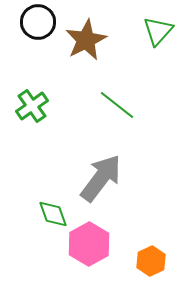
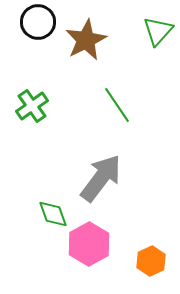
green line: rotated 18 degrees clockwise
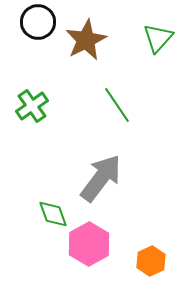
green triangle: moved 7 px down
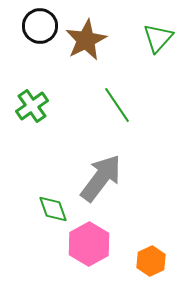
black circle: moved 2 px right, 4 px down
green diamond: moved 5 px up
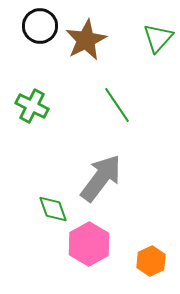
green cross: rotated 28 degrees counterclockwise
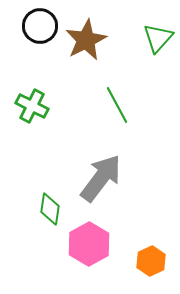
green line: rotated 6 degrees clockwise
green diamond: moved 3 px left; rotated 28 degrees clockwise
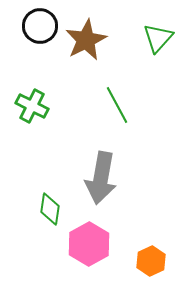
gray arrow: rotated 153 degrees clockwise
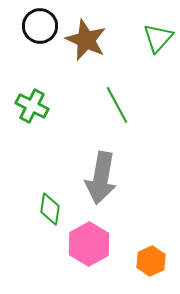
brown star: rotated 21 degrees counterclockwise
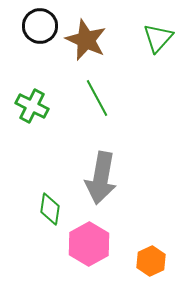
green line: moved 20 px left, 7 px up
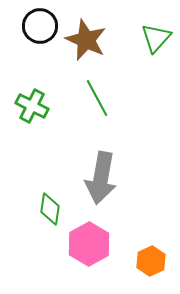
green triangle: moved 2 px left
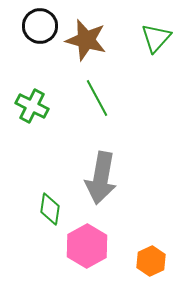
brown star: rotated 9 degrees counterclockwise
pink hexagon: moved 2 px left, 2 px down
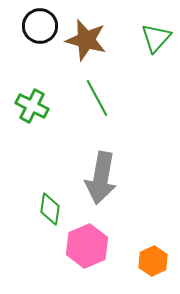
pink hexagon: rotated 6 degrees clockwise
orange hexagon: moved 2 px right
